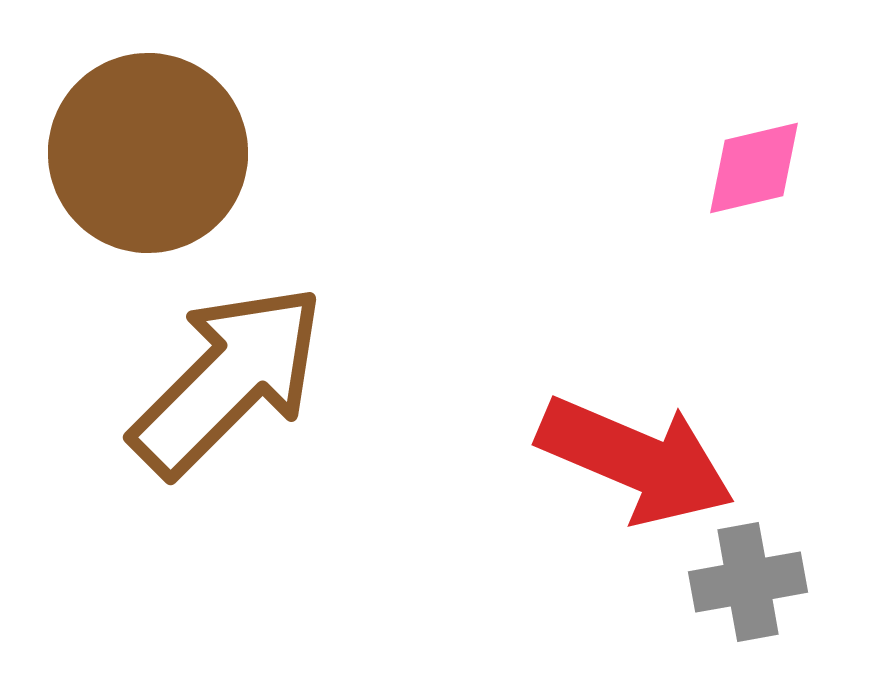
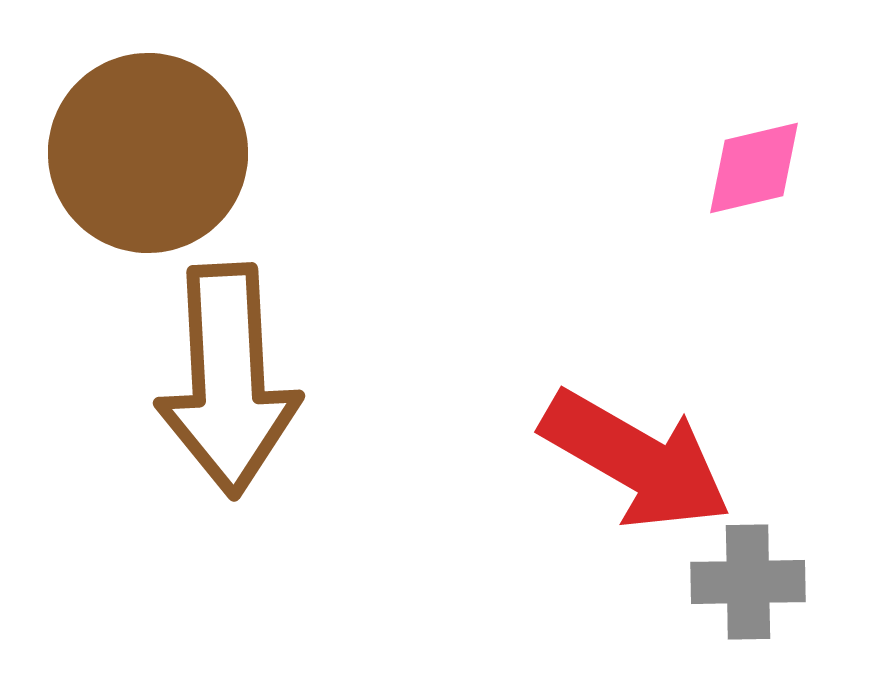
brown arrow: rotated 132 degrees clockwise
red arrow: rotated 7 degrees clockwise
gray cross: rotated 9 degrees clockwise
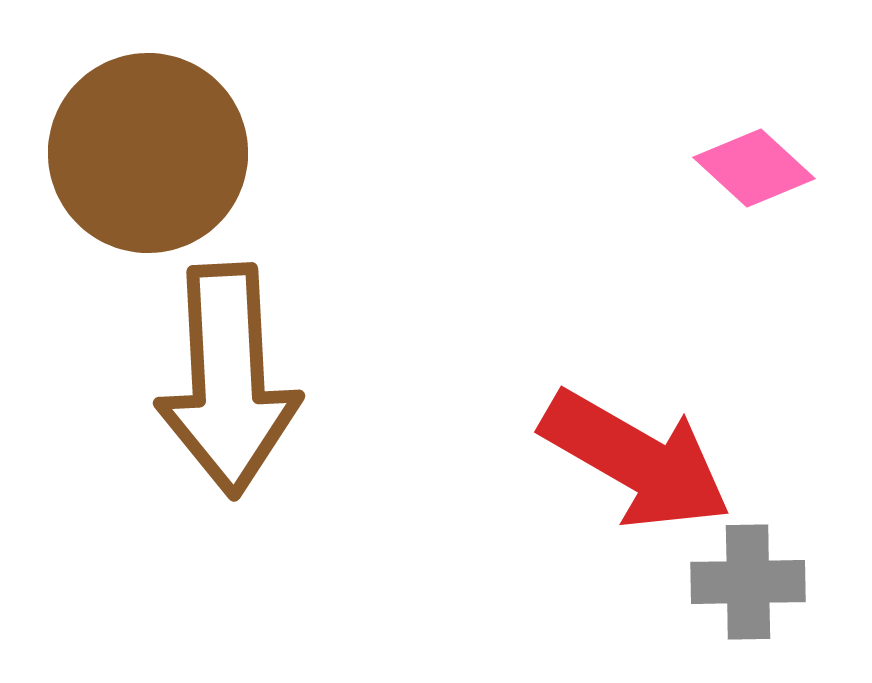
pink diamond: rotated 56 degrees clockwise
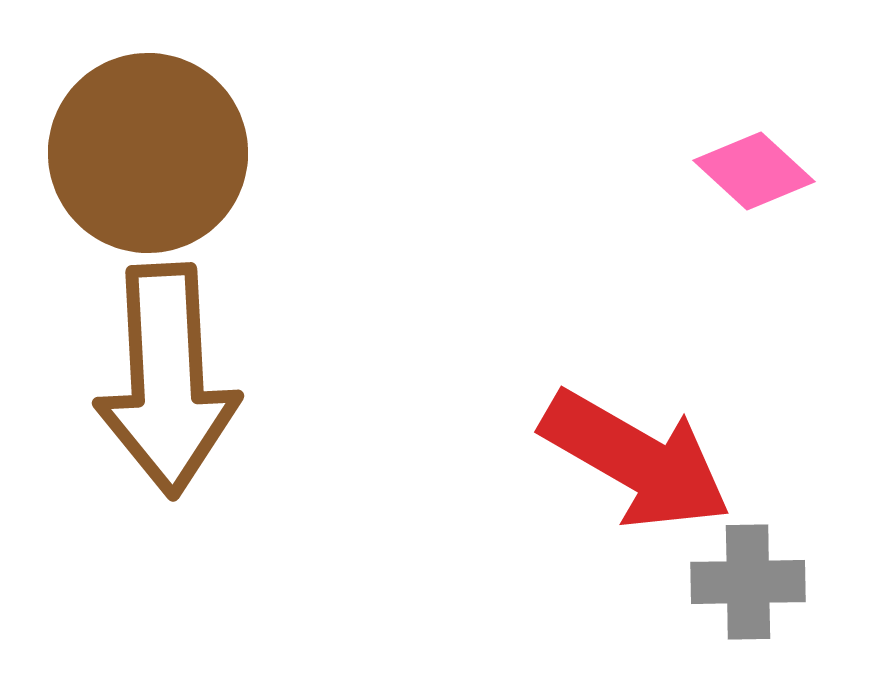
pink diamond: moved 3 px down
brown arrow: moved 61 px left
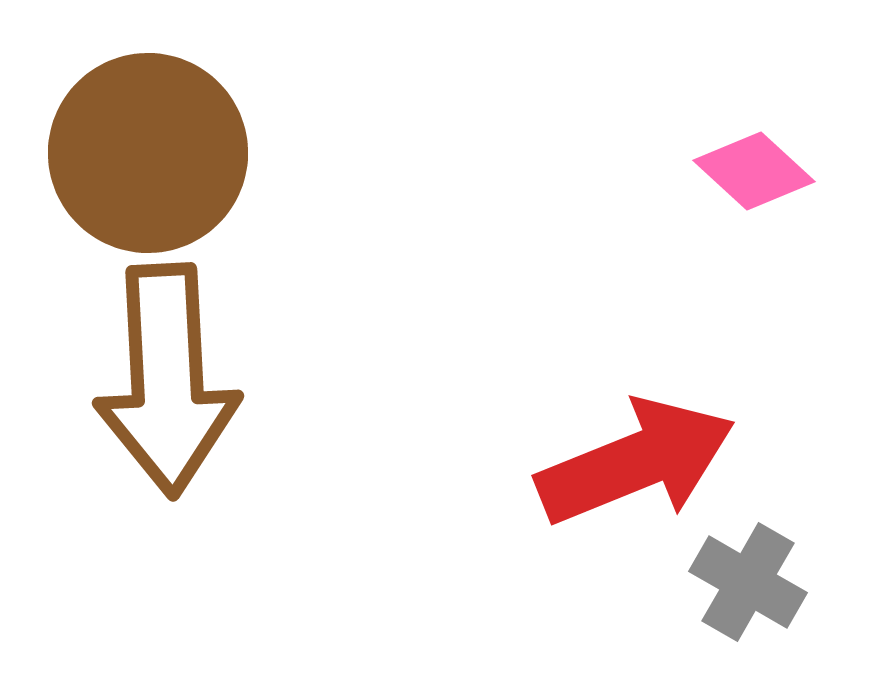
red arrow: moved 2 px down; rotated 52 degrees counterclockwise
gray cross: rotated 31 degrees clockwise
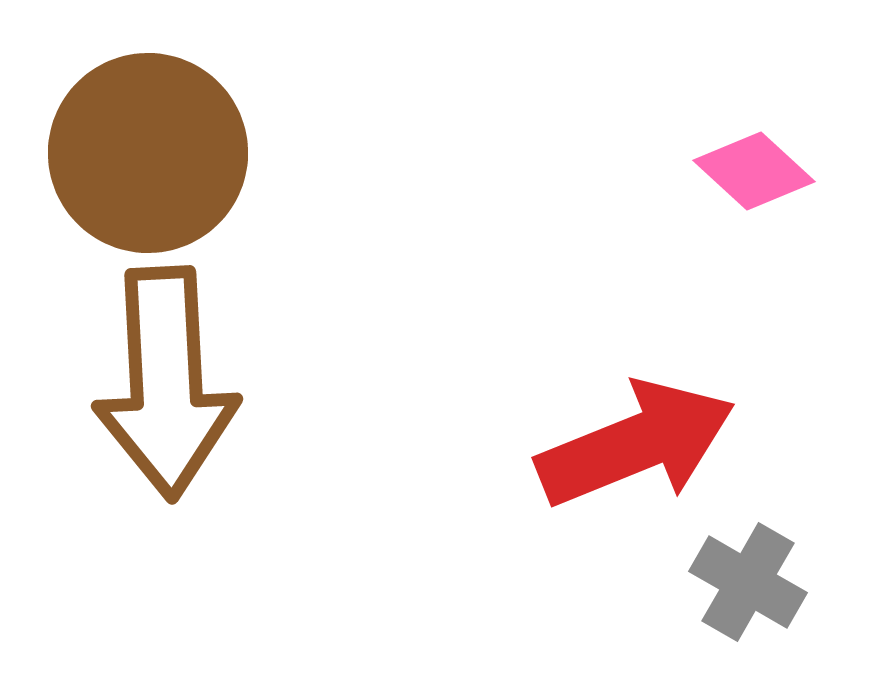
brown arrow: moved 1 px left, 3 px down
red arrow: moved 18 px up
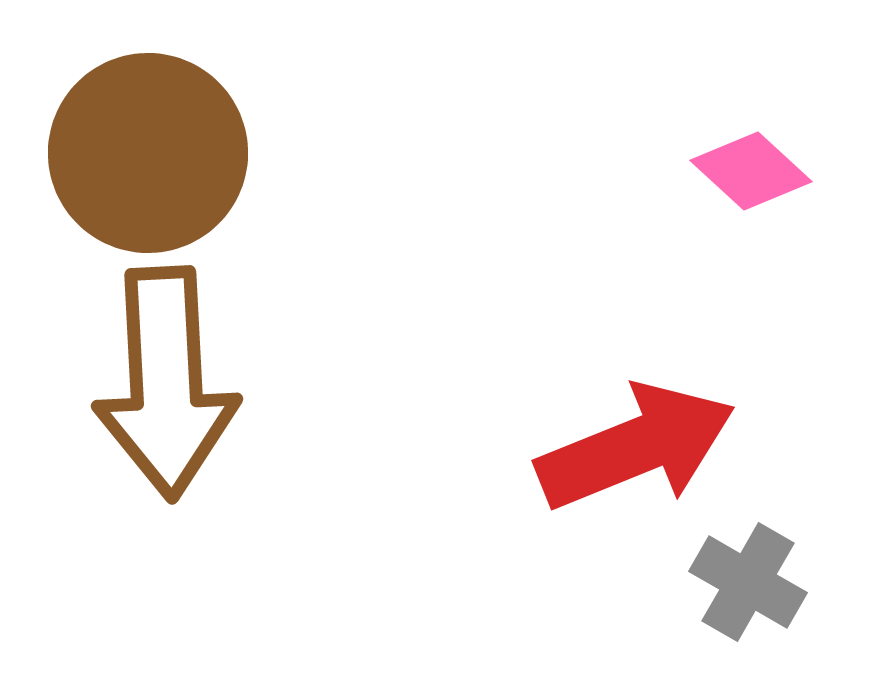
pink diamond: moved 3 px left
red arrow: moved 3 px down
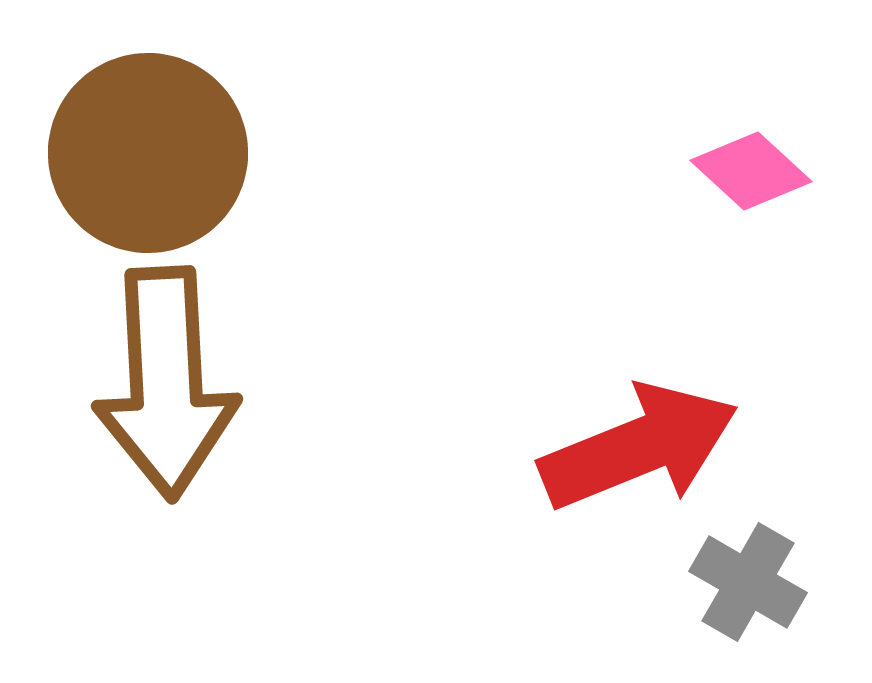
red arrow: moved 3 px right
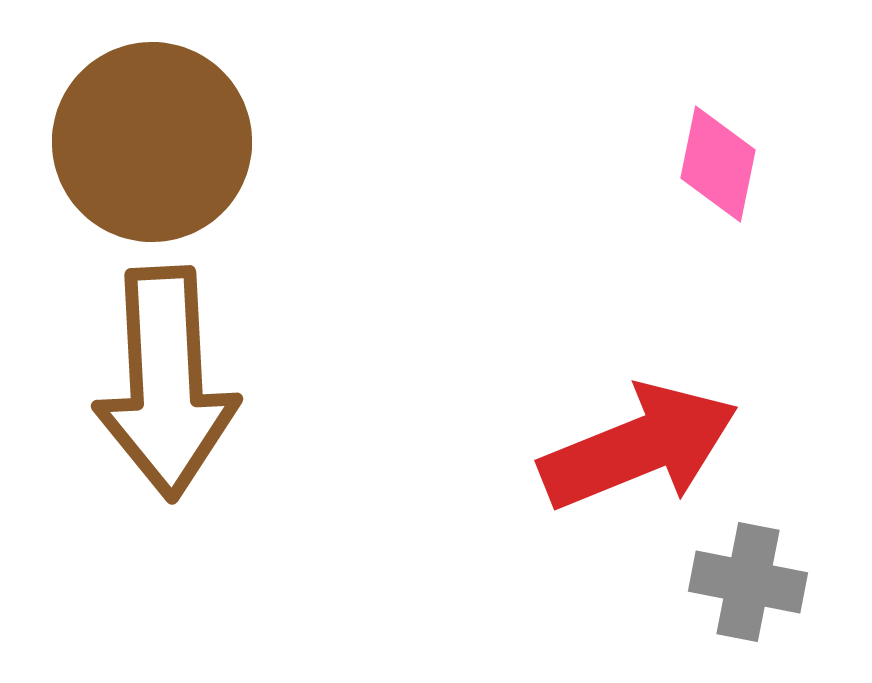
brown circle: moved 4 px right, 11 px up
pink diamond: moved 33 px left, 7 px up; rotated 59 degrees clockwise
gray cross: rotated 19 degrees counterclockwise
